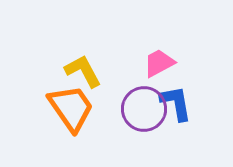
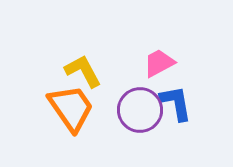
purple circle: moved 4 px left, 1 px down
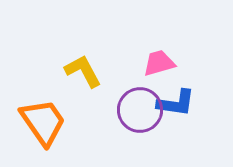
pink trapezoid: rotated 12 degrees clockwise
blue L-shape: rotated 108 degrees clockwise
orange trapezoid: moved 28 px left, 14 px down
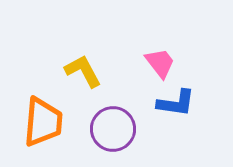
pink trapezoid: moved 1 px right; rotated 68 degrees clockwise
purple circle: moved 27 px left, 19 px down
orange trapezoid: rotated 40 degrees clockwise
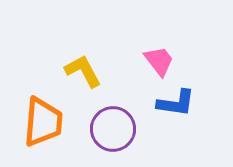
pink trapezoid: moved 1 px left, 2 px up
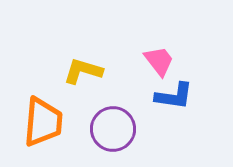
yellow L-shape: rotated 45 degrees counterclockwise
blue L-shape: moved 2 px left, 7 px up
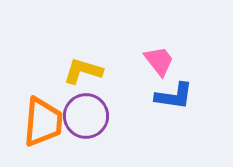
purple circle: moved 27 px left, 13 px up
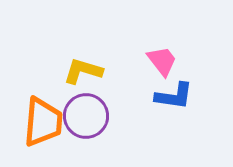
pink trapezoid: moved 3 px right
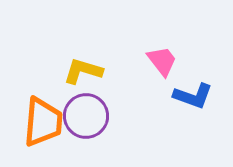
blue L-shape: moved 19 px right; rotated 12 degrees clockwise
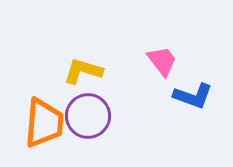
purple circle: moved 2 px right
orange trapezoid: moved 1 px right, 1 px down
